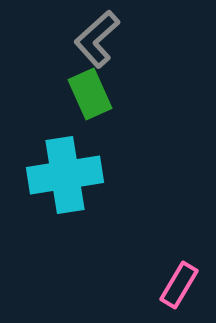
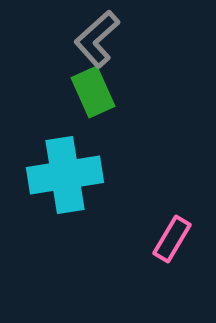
green rectangle: moved 3 px right, 2 px up
pink rectangle: moved 7 px left, 46 px up
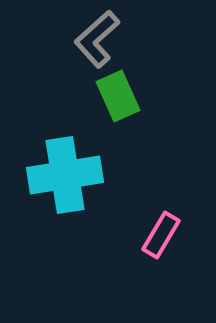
green rectangle: moved 25 px right, 4 px down
pink rectangle: moved 11 px left, 4 px up
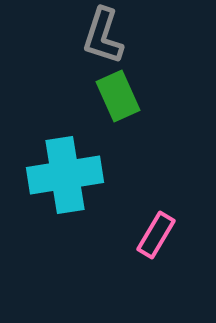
gray L-shape: moved 6 px right, 3 px up; rotated 30 degrees counterclockwise
pink rectangle: moved 5 px left
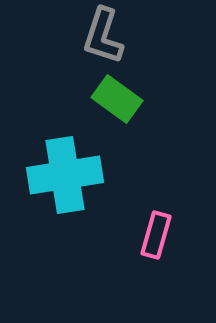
green rectangle: moved 1 px left, 3 px down; rotated 30 degrees counterclockwise
pink rectangle: rotated 15 degrees counterclockwise
